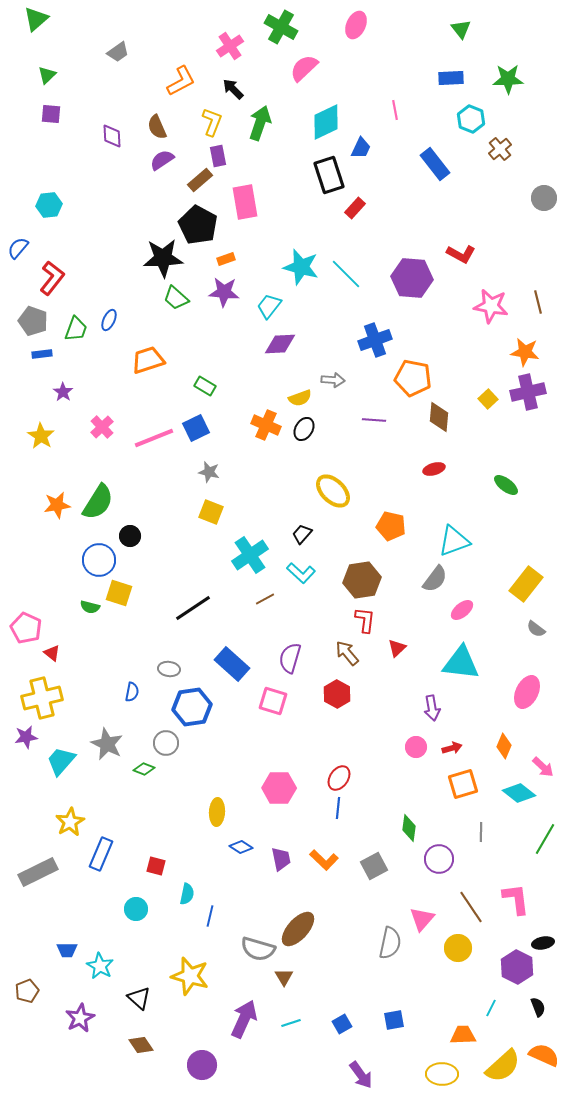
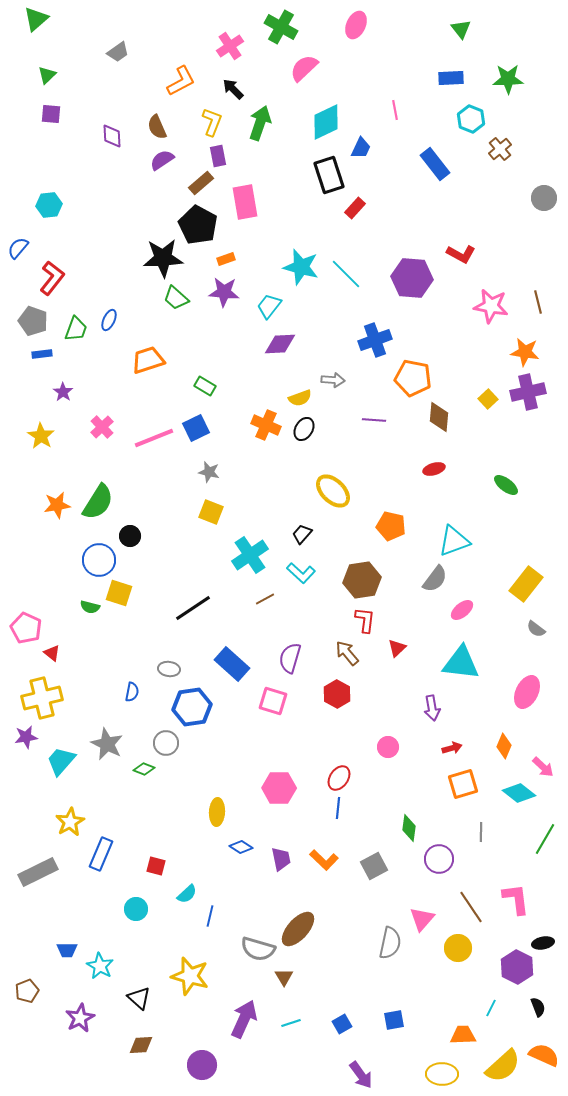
brown rectangle at (200, 180): moved 1 px right, 3 px down
pink circle at (416, 747): moved 28 px left
cyan semicircle at (187, 894): rotated 35 degrees clockwise
brown diamond at (141, 1045): rotated 60 degrees counterclockwise
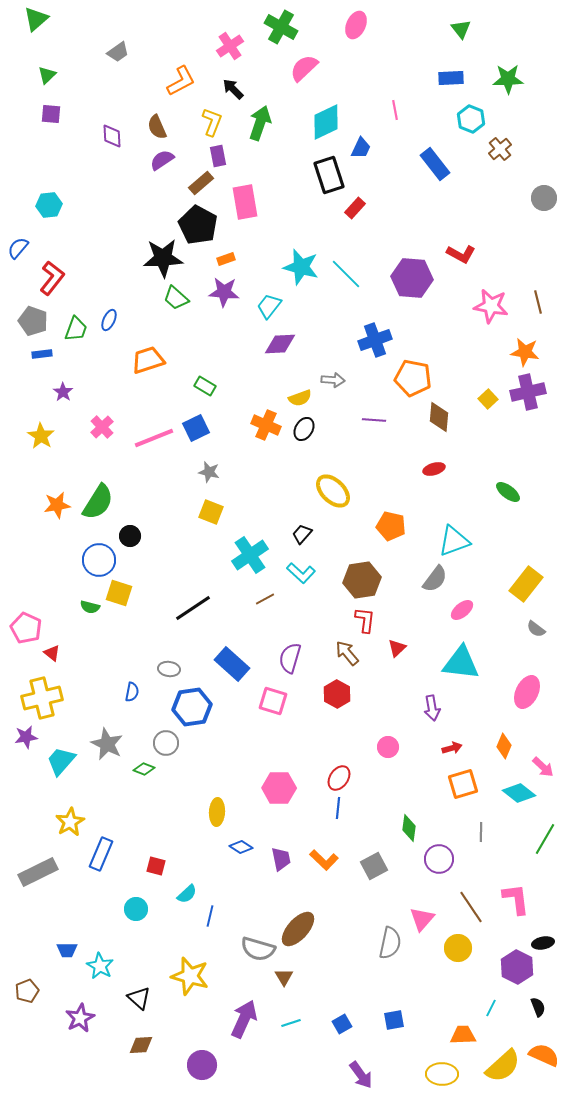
green ellipse at (506, 485): moved 2 px right, 7 px down
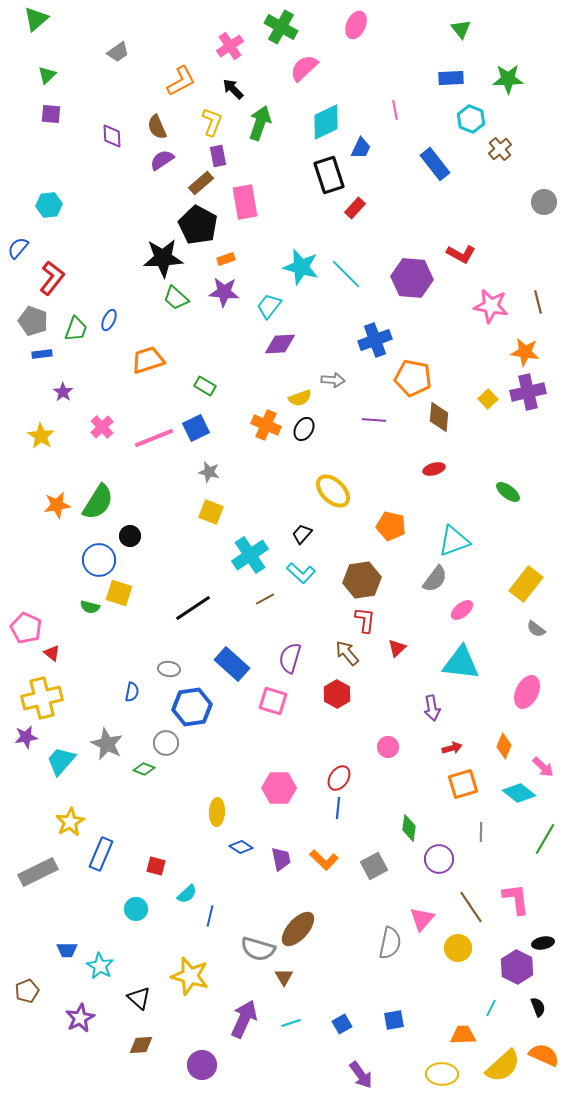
gray circle at (544, 198): moved 4 px down
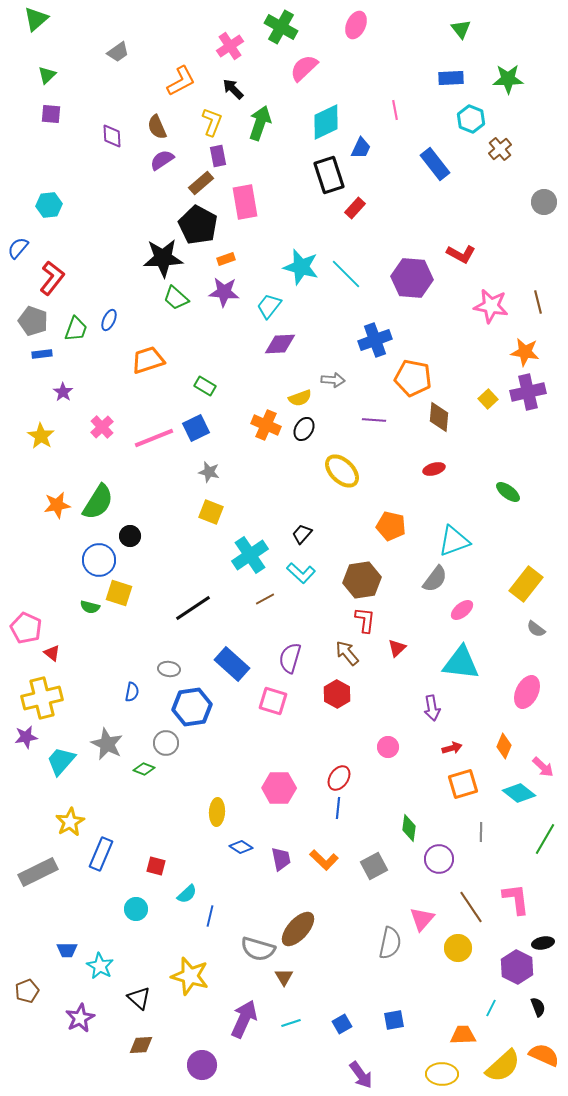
yellow ellipse at (333, 491): moved 9 px right, 20 px up
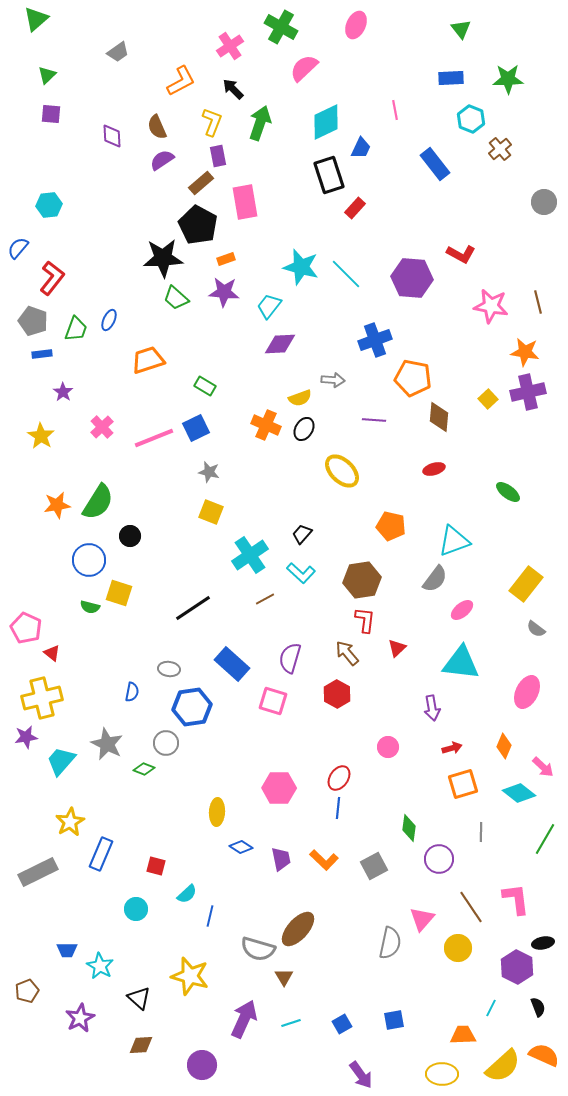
blue circle at (99, 560): moved 10 px left
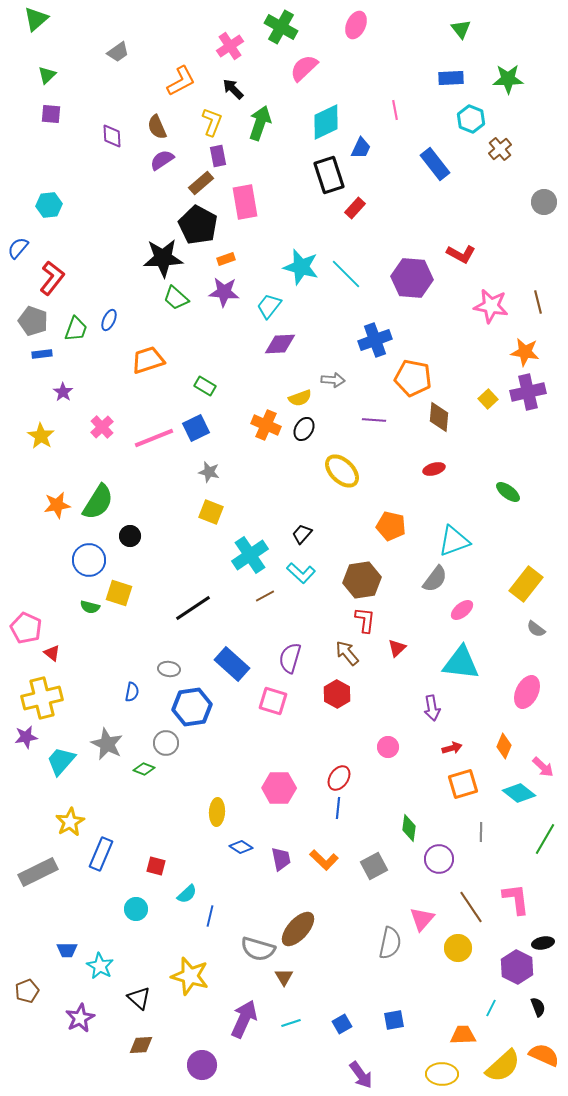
brown line at (265, 599): moved 3 px up
